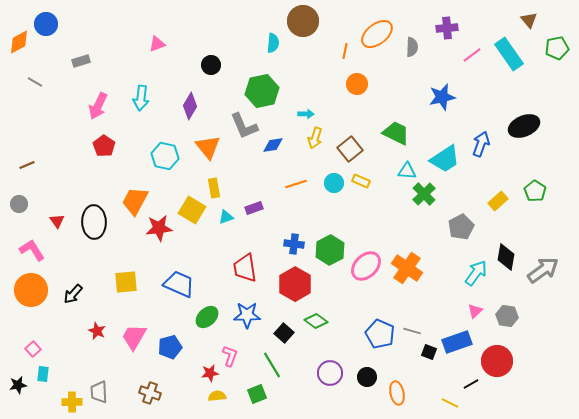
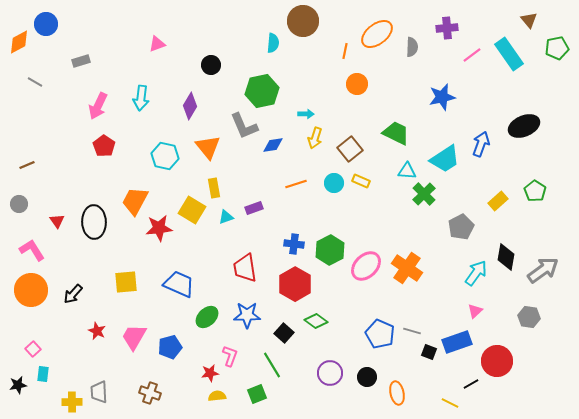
gray hexagon at (507, 316): moved 22 px right, 1 px down
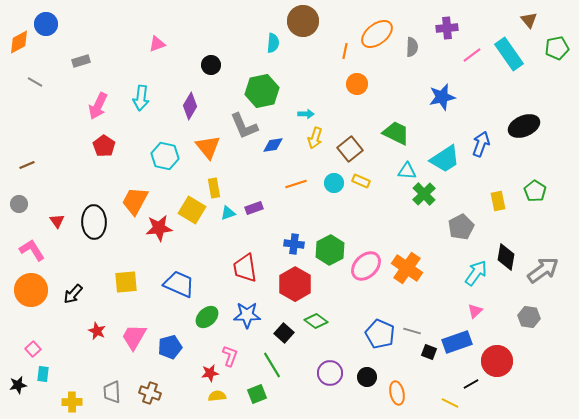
yellow rectangle at (498, 201): rotated 60 degrees counterclockwise
cyan triangle at (226, 217): moved 2 px right, 4 px up
gray trapezoid at (99, 392): moved 13 px right
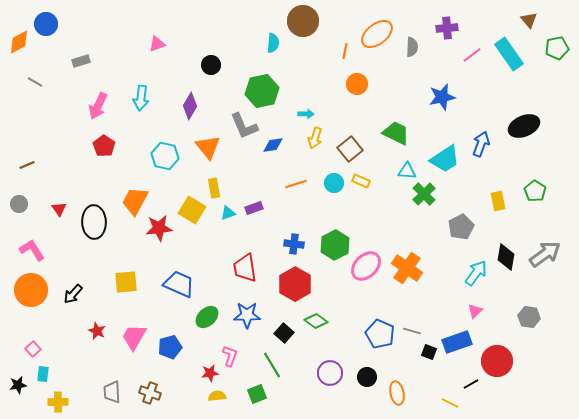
red triangle at (57, 221): moved 2 px right, 12 px up
green hexagon at (330, 250): moved 5 px right, 5 px up
gray arrow at (543, 270): moved 2 px right, 16 px up
yellow cross at (72, 402): moved 14 px left
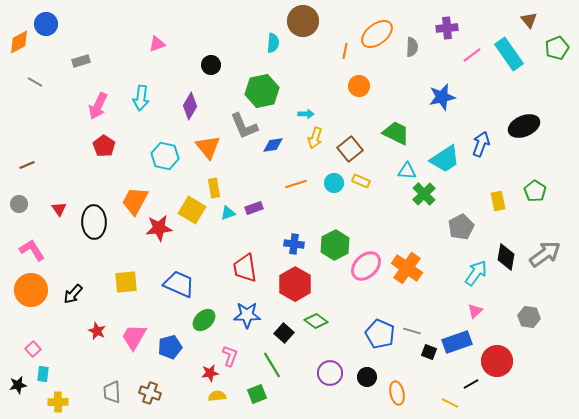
green pentagon at (557, 48): rotated 10 degrees counterclockwise
orange circle at (357, 84): moved 2 px right, 2 px down
green ellipse at (207, 317): moved 3 px left, 3 px down
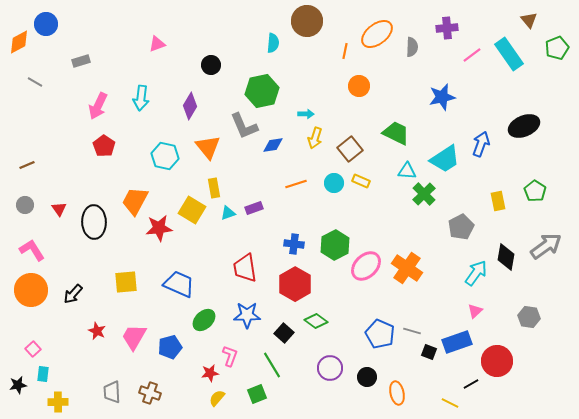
brown circle at (303, 21): moved 4 px right
gray circle at (19, 204): moved 6 px right, 1 px down
gray arrow at (545, 254): moved 1 px right, 8 px up
purple circle at (330, 373): moved 5 px up
yellow semicircle at (217, 396): moved 2 px down; rotated 42 degrees counterclockwise
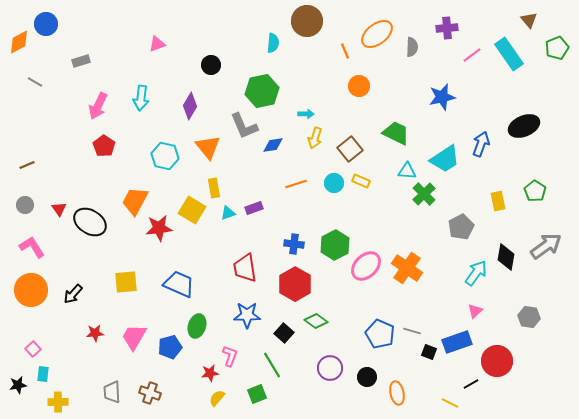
orange line at (345, 51): rotated 35 degrees counterclockwise
black ellipse at (94, 222): moved 4 px left; rotated 56 degrees counterclockwise
pink L-shape at (32, 250): moved 3 px up
green ellipse at (204, 320): moved 7 px left, 6 px down; rotated 30 degrees counterclockwise
red star at (97, 331): moved 2 px left, 2 px down; rotated 30 degrees counterclockwise
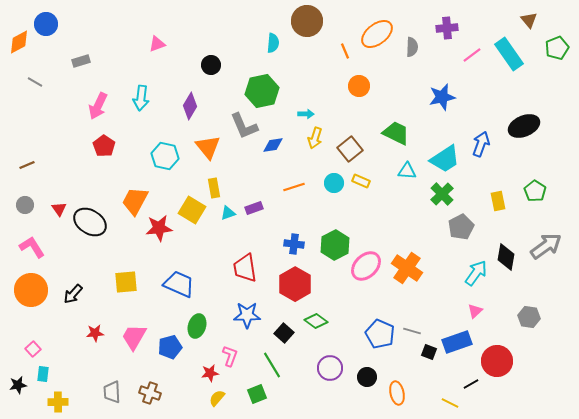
orange line at (296, 184): moved 2 px left, 3 px down
green cross at (424, 194): moved 18 px right
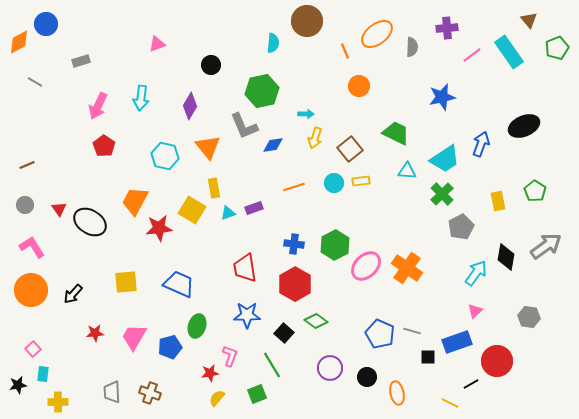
cyan rectangle at (509, 54): moved 2 px up
yellow rectangle at (361, 181): rotated 30 degrees counterclockwise
black square at (429, 352): moved 1 px left, 5 px down; rotated 21 degrees counterclockwise
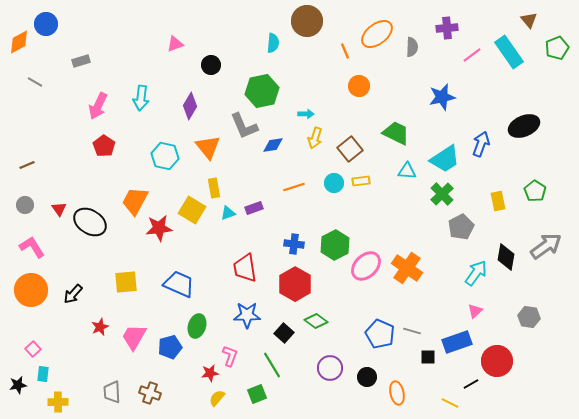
pink triangle at (157, 44): moved 18 px right
red star at (95, 333): moved 5 px right, 6 px up; rotated 18 degrees counterclockwise
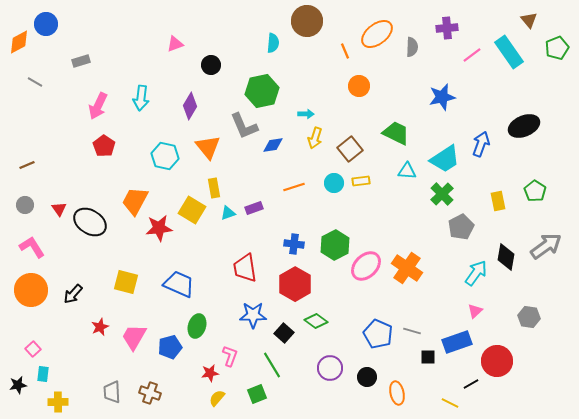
yellow square at (126, 282): rotated 20 degrees clockwise
blue star at (247, 315): moved 6 px right
blue pentagon at (380, 334): moved 2 px left
